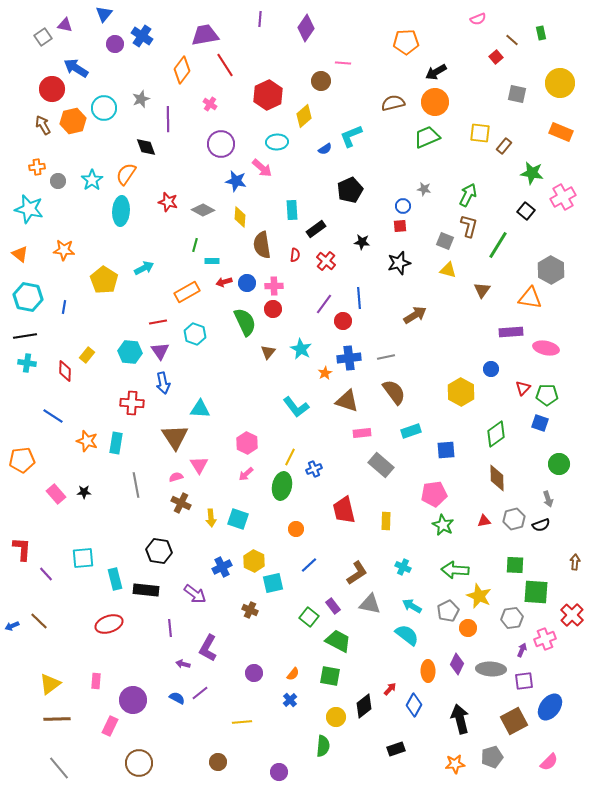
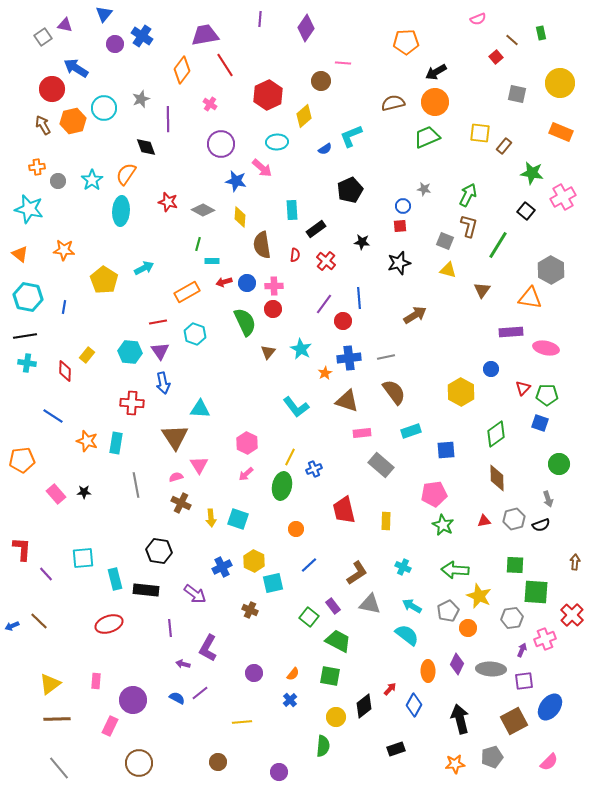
green line at (195, 245): moved 3 px right, 1 px up
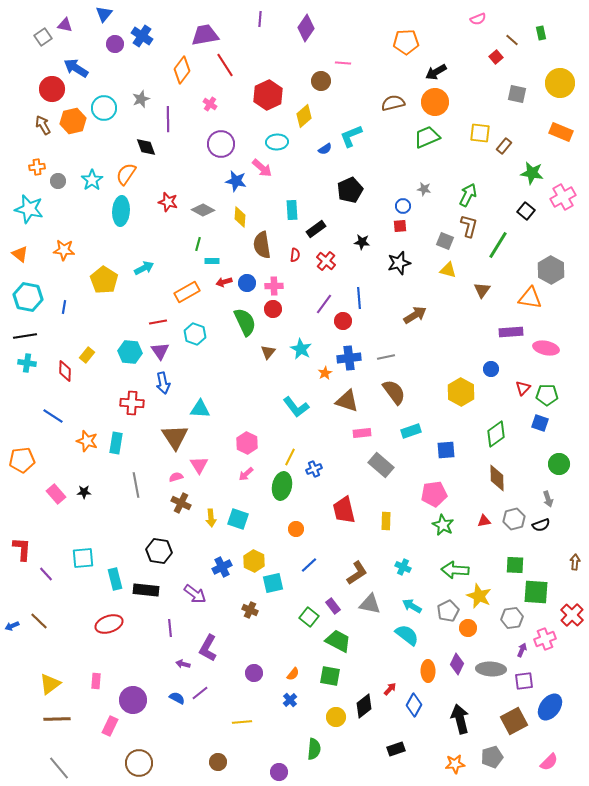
green semicircle at (323, 746): moved 9 px left, 3 px down
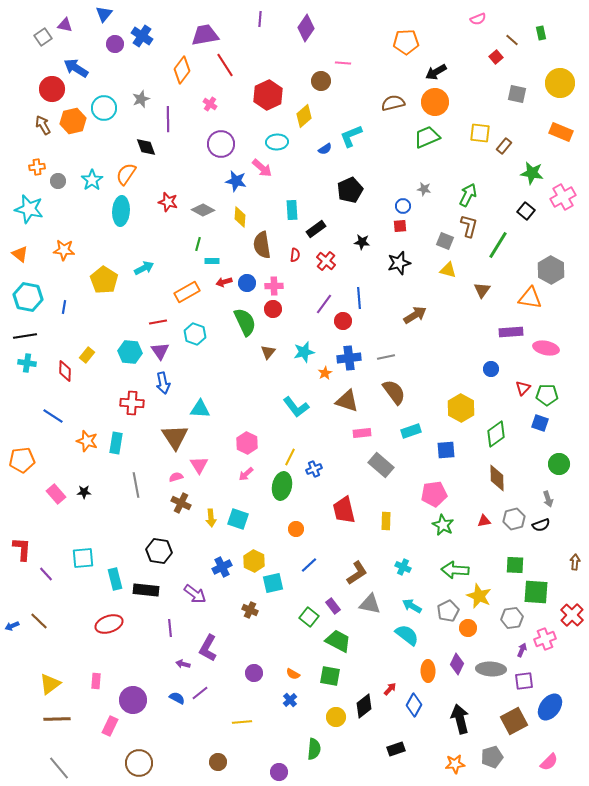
cyan star at (301, 349): moved 3 px right, 3 px down; rotated 30 degrees clockwise
yellow hexagon at (461, 392): moved 16 px down
orange semicircle at (293, 674): rotated 80 degrees clockwise
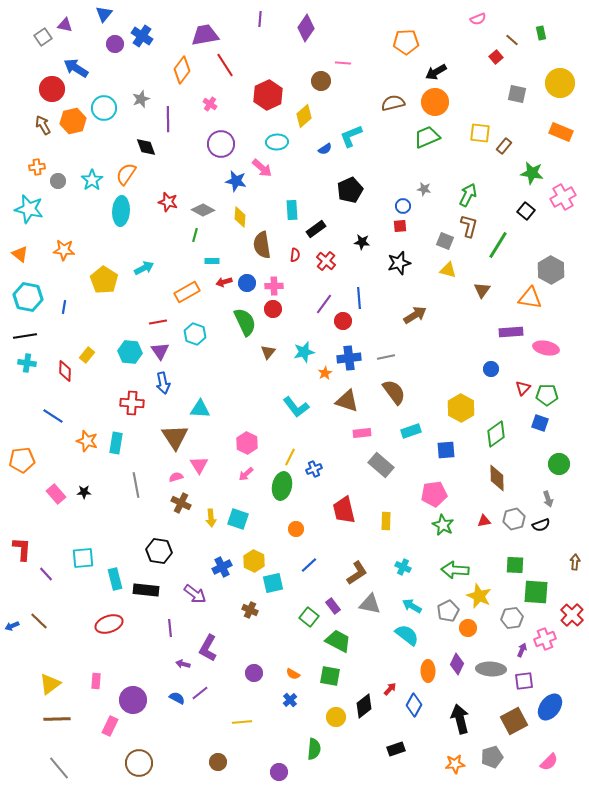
green line at (198, 244): moved 3 px left, 9 px up
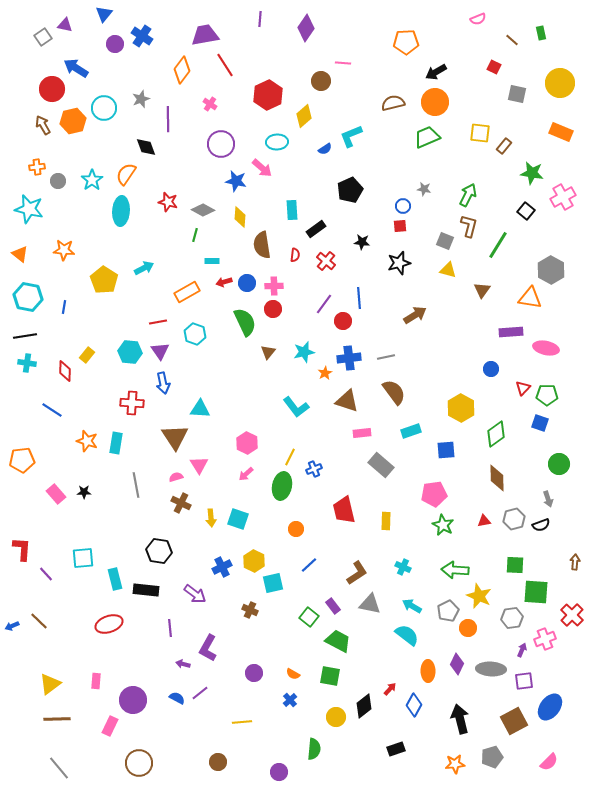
red square at (496, 57): moved 2 px left, 10 px down; rotated 24 degrees counterclockwise
blue line at (53, 416): moved 1 px left, 6 px up
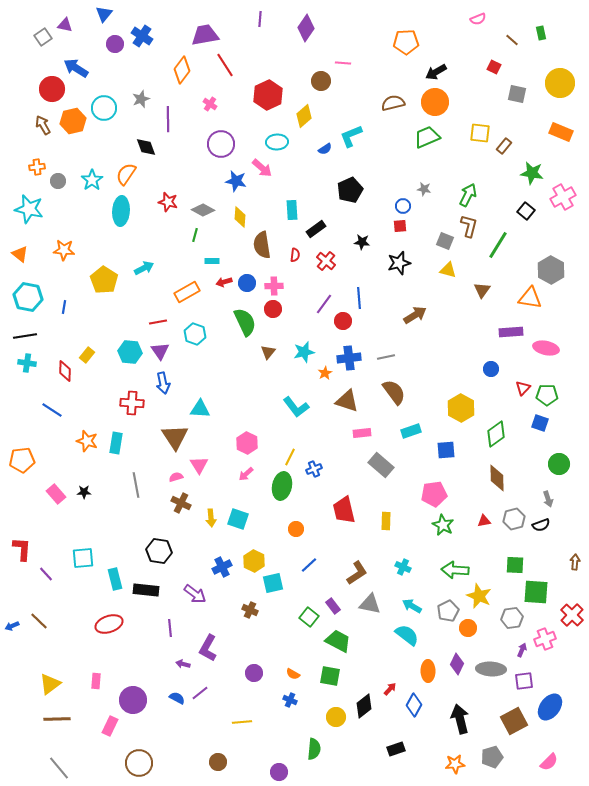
blue cross at (290, 700): rotated 24 degrees counterclockwise
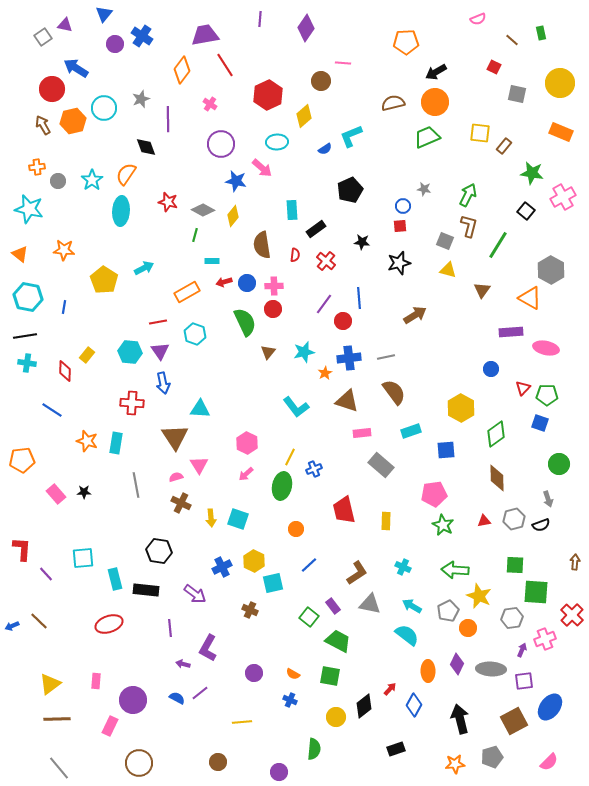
yellow diamond at (240, 217): moved 7 px left, 1 px up; rotated 35 degrees clockwise
orange triangle at (530, 298): rotated 20 degrees clockwise
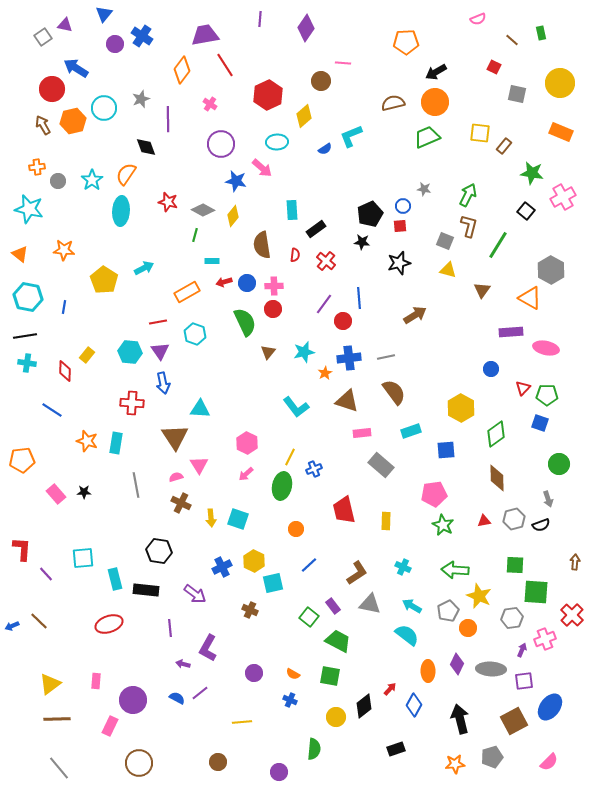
black pentagon at (350, 190): moved 20 px right, 24 px down
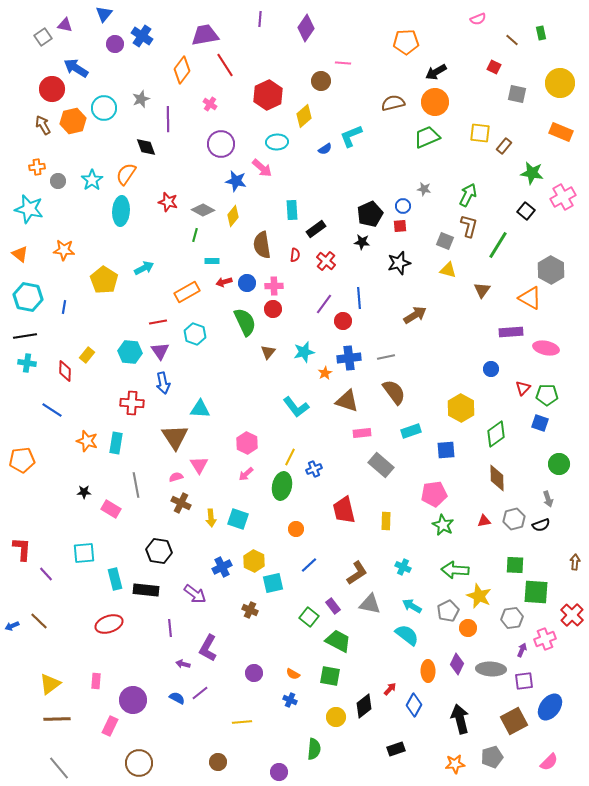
pink rectangle at (56, 494): moved 55 px right, 15 px down; rotated 18 degrees counterclockwise
cyan square at (83, 558): moved 1 px right, 5 px up
